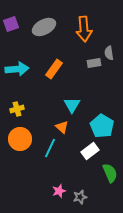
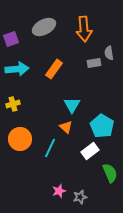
purple square: moved 15 px down
yellow cross: moved 4 px left, 5 px up
orange triangle: moved 4 px right
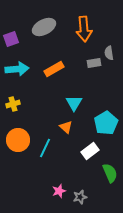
orange rectangle: rotated 24 degrees clockwise
cyan triangle: moved 2 px right, 2 px up
cyan pentagon: moved 4 px right, 3 px up; rotated 10 degrees clockwise
orange circle: moved 2 px left, 1 px down
cyan line: moved 5 px left
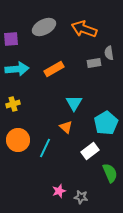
orange arrow: rotated 115 degrees clockwise
purple square: rotated 14 degrees clockwise
gray star: moved 1 px right; rotated 24 degrees clockwise
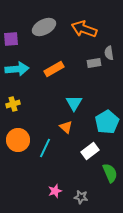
cyan pentagon: moved 1 px right, 1 px up
pink star: moved 4 px left
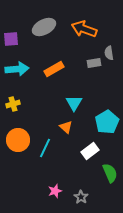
gray star: rotated 24 degrees clockwise
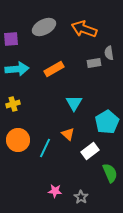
orange triangle: moved 2 px right, 7 px down
pink star: rotated 24 degrees clockwise
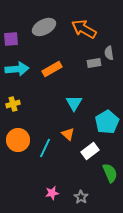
orange arrow: rotated 10 degrees clockwise
orange rectangle: moved 2 px left
pink star: moved 3 px left, 2 px down; rotated 16 degrees counterclockwise
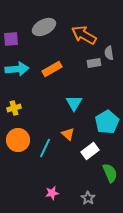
orange arrow: moved 6 px down
yellow cross: moved 1 px right, 4 px down
gray star: moved 7 px right, 1 px down
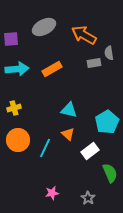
cyan triangle: moved 5 px left, 7 px down; rotated 48 degrees counterclockwise
